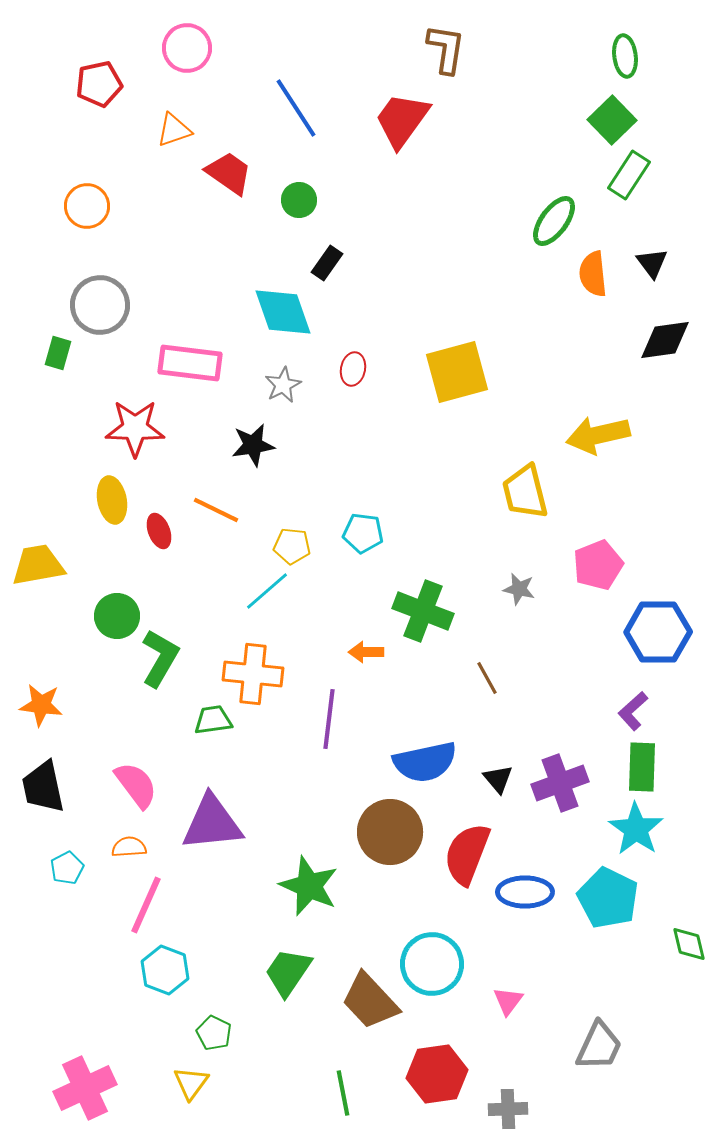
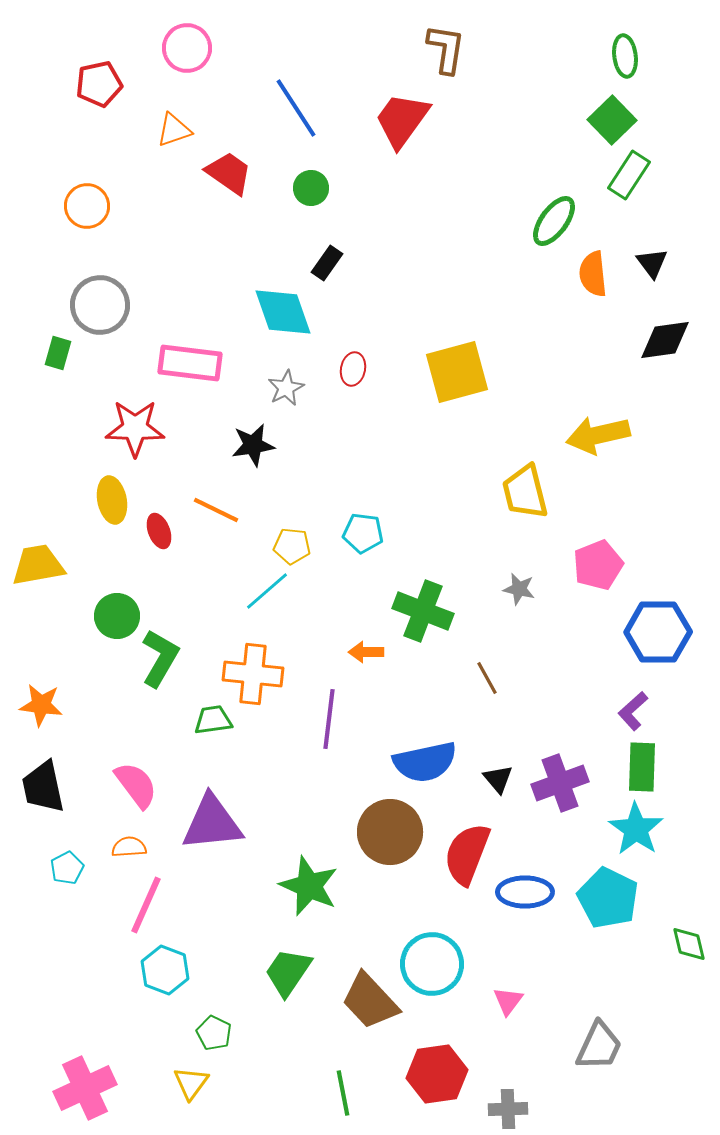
green circle at (299, 200): moved 12 px right, 12 px up
gray star at (283, 385): moved 3 px right, 3 px down
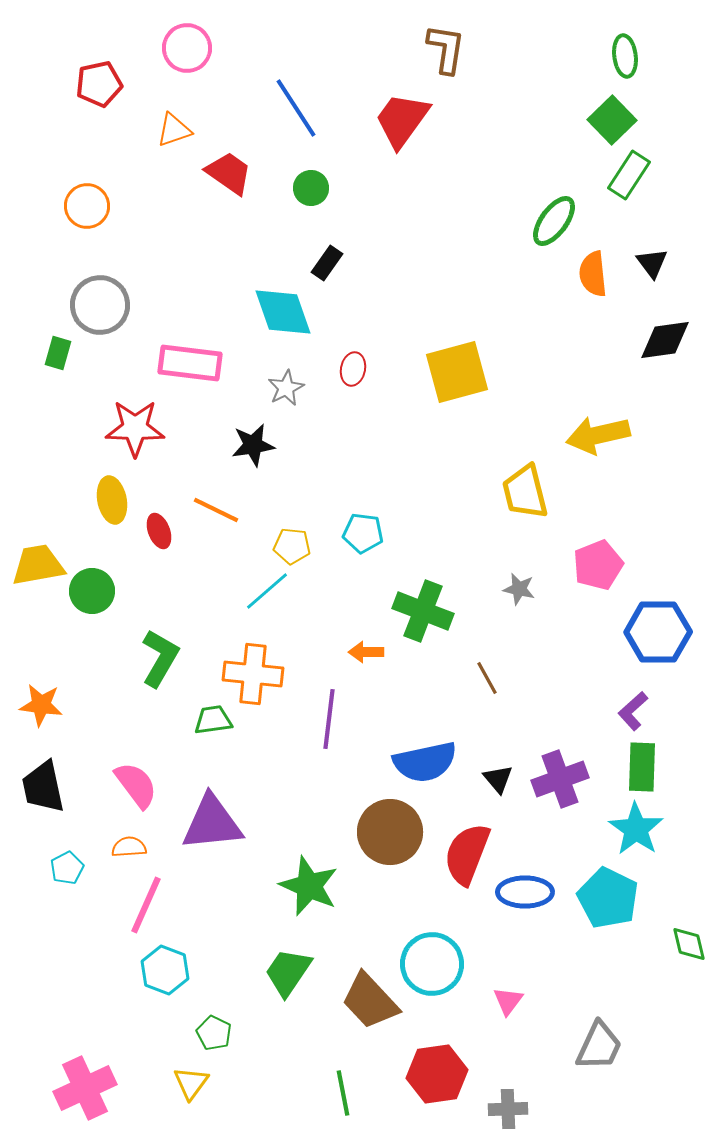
green circle at (117, 616): moved 25 px left, 25 px up
purple cross at (560, 783): moved 4 px up
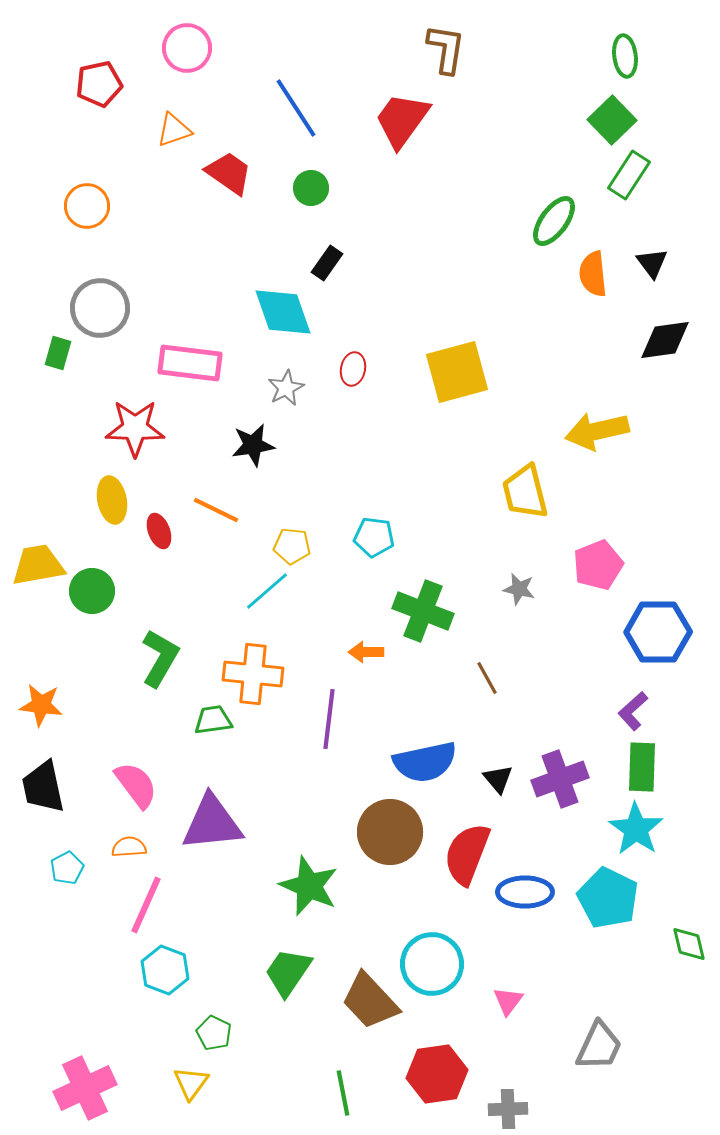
gray circle at (100, 305): moved 3 px down
yellow arrow at (598, 435): moved 1 px left, 4 px up
cyan pentagon at (363, 533): moved 11 px right, 4 px down
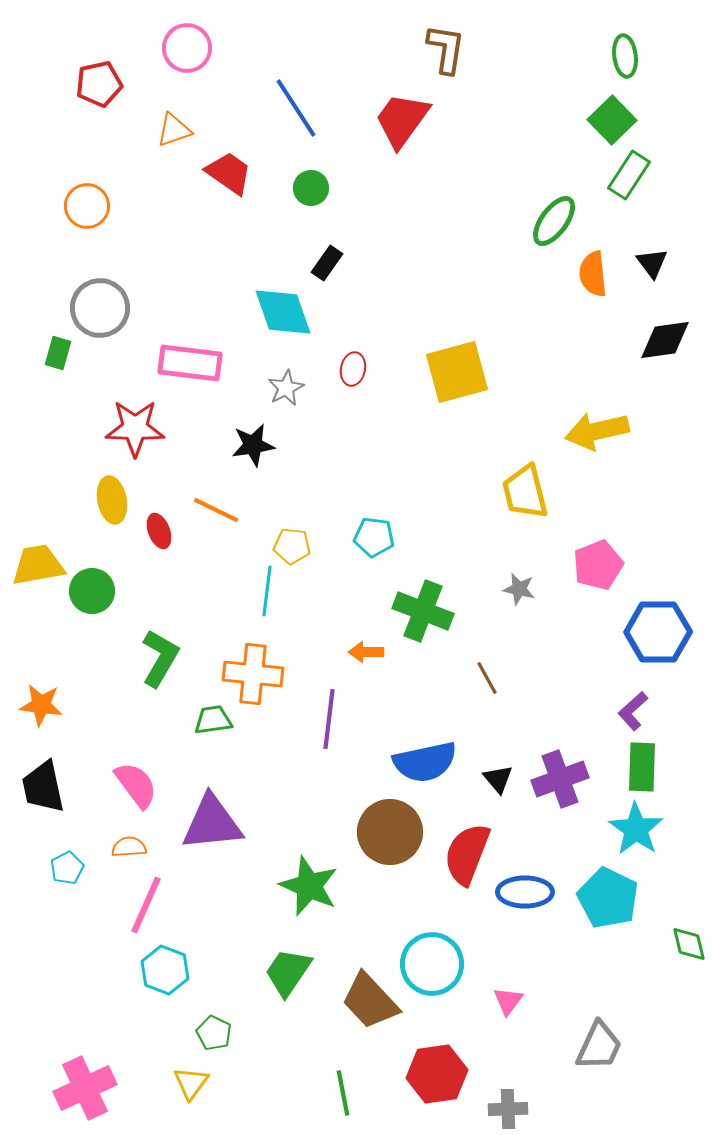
cyan line at (267, 591): rotated 42 degrees counterclockwise
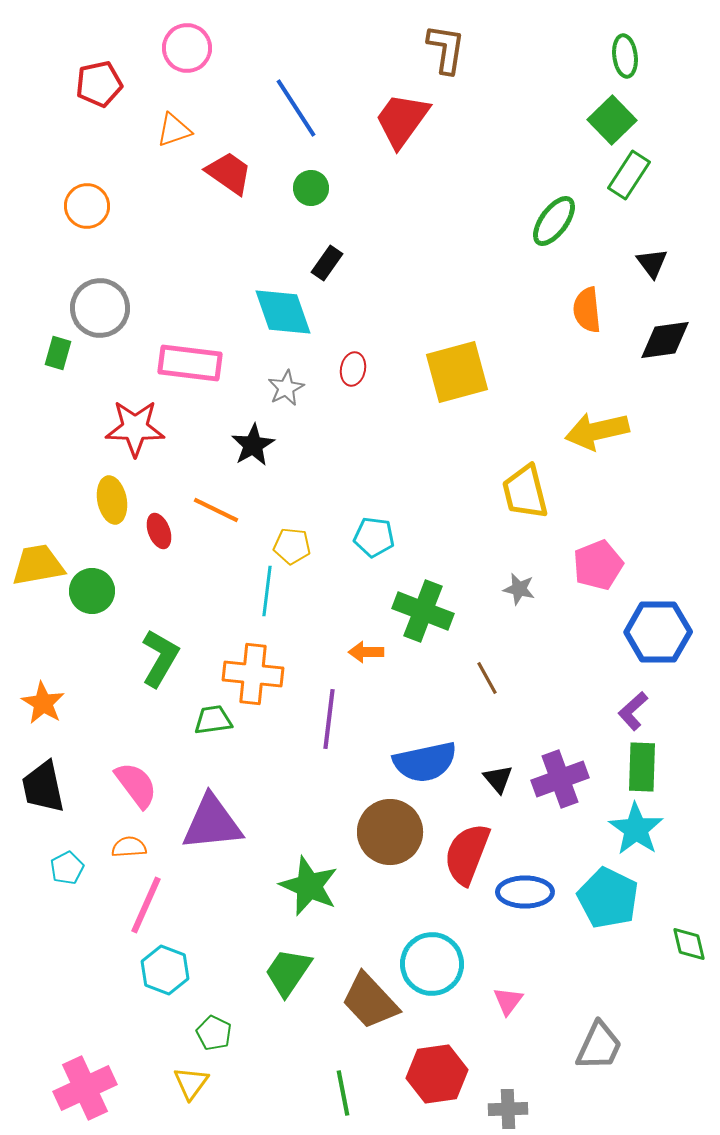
orange semicircle at (593, 274): moved 6 px left, 36 px down
black star at (253, 445): rotated 21 degrees counterclockwise
orange star at (41, 705): moved 2 px right, 2 px up; rotated 24 degrees clockwise
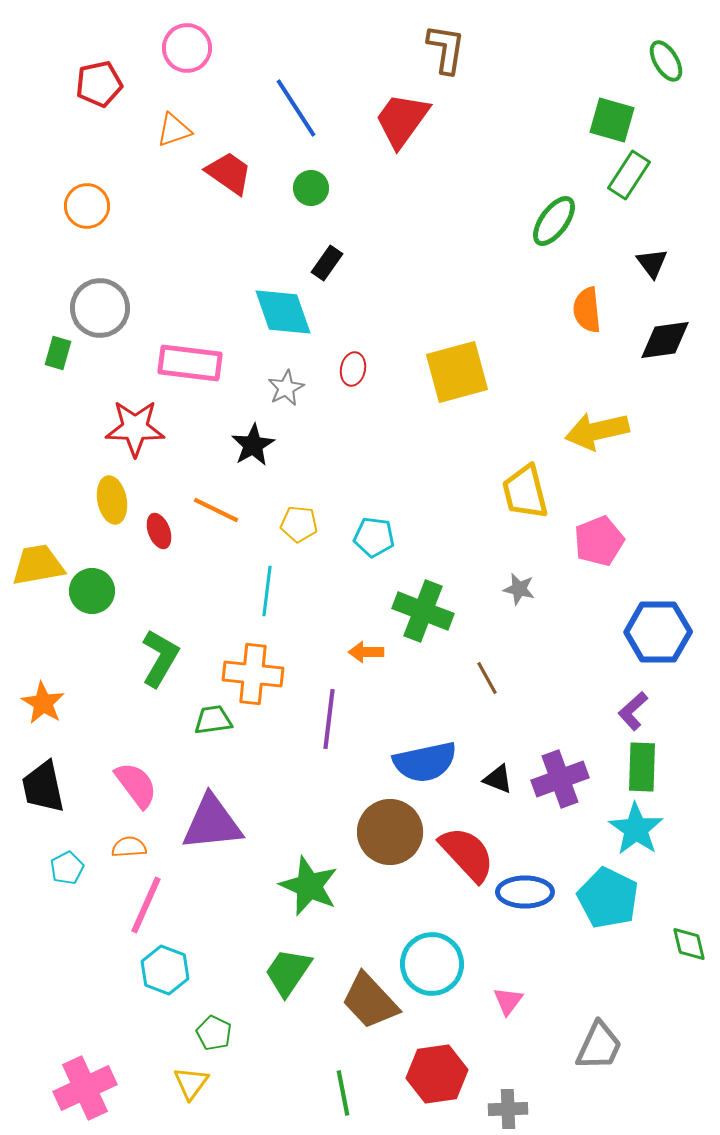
green ellipse at (625, 56): moved 41 px right, 5 px down; rotated 24 degrees counterclockwise
green square at (612, 120): rotated 30 degrees counterclockwise
yellow pentagon at (292, 546): moved 7 px right, 22 px up
pink pentagon at (598, 565): moved 1 px right, 24 px up
black triangle at (498, 779): rotated 28 degrees counterclockwise
red semicircle at (467, 854): rotated 116 degrees clockwise
